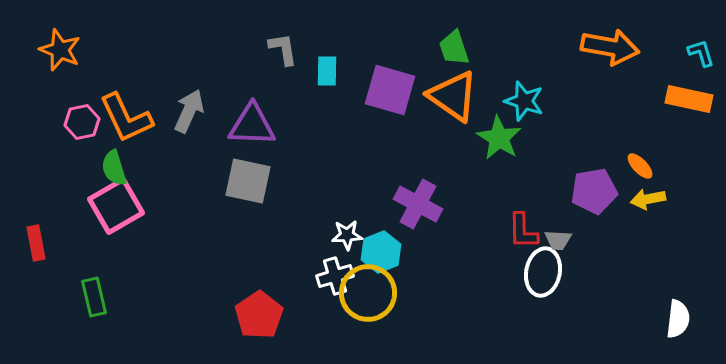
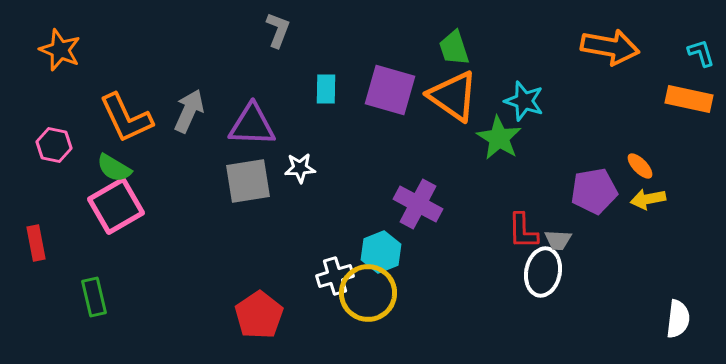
gray L-shape: moved 5 px left, 19 px up; rotated 30 degrees clockwise
cyan rectangle: moved 1 px left, 18 px down
pink hexagon: moved 28 px left, 23 px down; rotated 24 degrees clockwise
green semicircle: rotated 42 degrees counterclockwise
gray square: rotated 21 degrees counterclockwise
white star: moved 47 px left, 67 px up
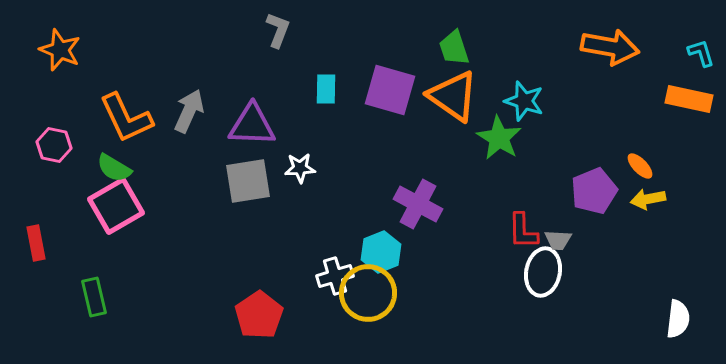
purple pentagon: rotated 12 degrees counterclockwise
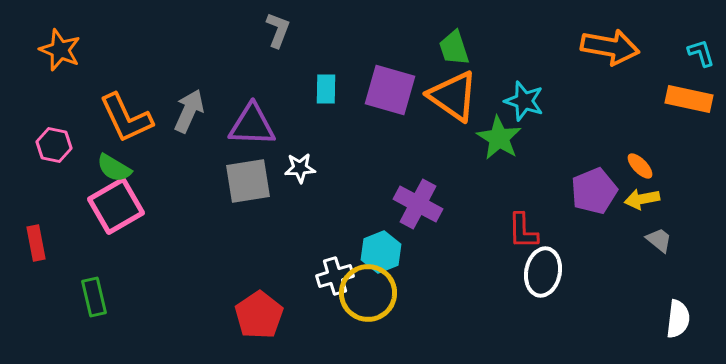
yellow arrow: moved 6 px left
gray trapezoid: moved 101 px right; rotated 144 degrees counterclockwise
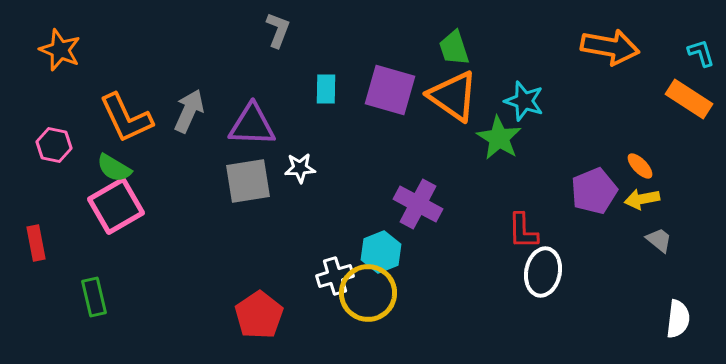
orange rectangle: rotated 21 degrees clockwise
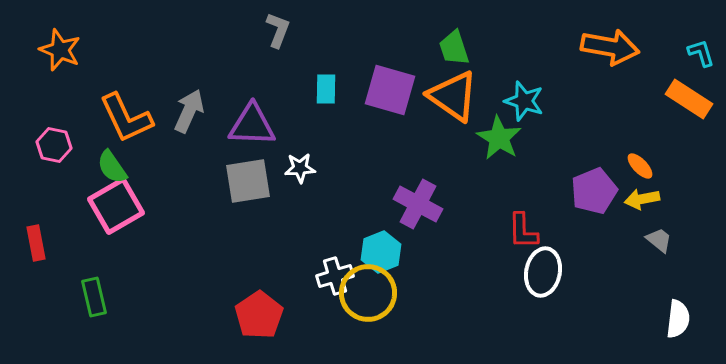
green semicircle: moved 2 px left, 1 px up; rotated 24 degrees clockwise
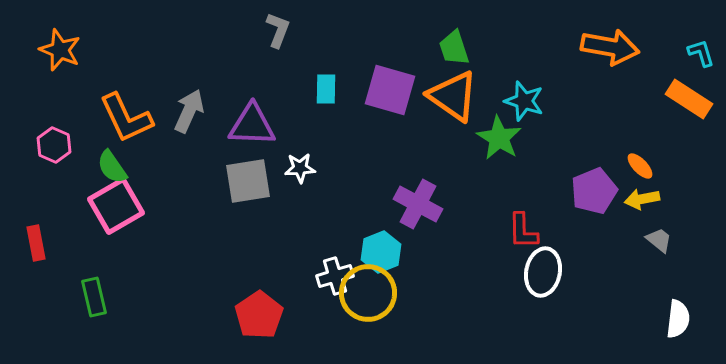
pink hexagon: rotated 12 degrees clockwise
